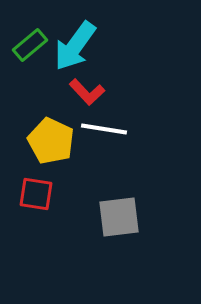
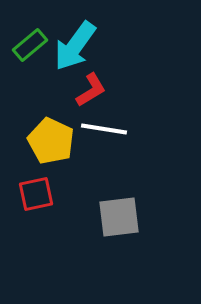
red L-shape: moved 4 px right, 2 px up; rotated 78 degrees counterclockwise
red square: rotated 21 degrees counterclockwise
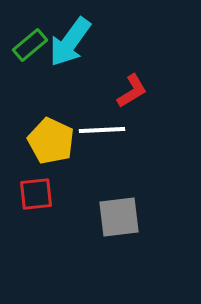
cyan arrow: moved 5 px left, 4 px up
red L-shape: moved 41 px right, 1 px down
white line: moved 2 px left, 1 px down; rotated 12 degrees counterclockwise
red square: rotated 6 degrees clockwise
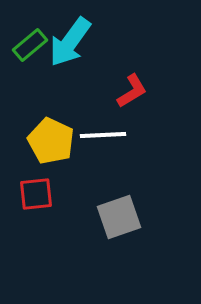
white line: moved 1 px right, 5 px down
gray square: rotated 12 degrees counterclockwise
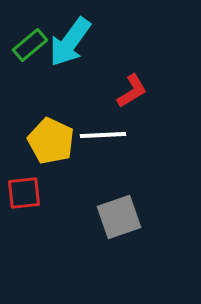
red square: moved 12 px left, 1 px up
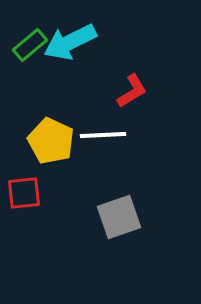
cyan arrow: rotated 28 degrees clockwise
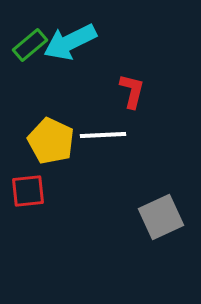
red L-shape: rotated 45 degrees counterclockwise
red square: moved 4 px right, 2 px up
gray square: moved 42 px right; rotated 6 degrees counterclockwise
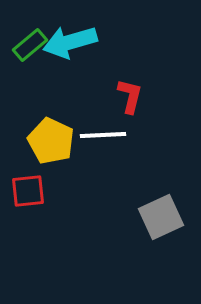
cyan arrow: rotated 10 degrees clockwise
red L-shape: moved 2 px left, 5 px down
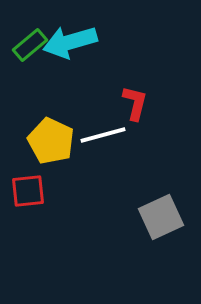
red L-shape: moved 5 px right, 7 px down
white line: rotated 12 degrees counterclockwise
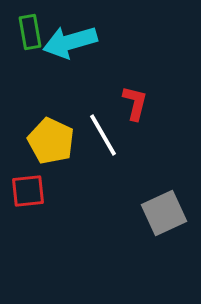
green rectangle: moved 13 px up; rotated 60 degrees counterclockwise
white line: rotated 75 degrees clockwise
gray square: moved 3 px right, 4 px up
